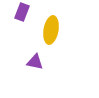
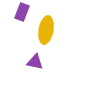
yellow ellipse: moved 5 px left
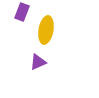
purple triangle: moved 3 px right; rotated 36 degrees counterclockwise
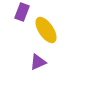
yellow ellipse: rotated 44 degrees counterclockwise
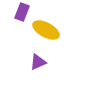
yellow ellipse: rotated 28 degrees counterclockwise
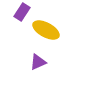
purple rectangle: rotated 12 degrees clockwise
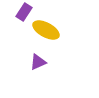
purple rectangle: moved 2 px right
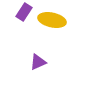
yellow ellipse: moved 6 px right, 10 px up; rotated 16 degrees counterclockwise
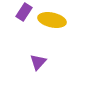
purple triangle: rotated 24 degrees counterclockwise
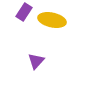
purple triangle: moved 2 px left, 1 px up
